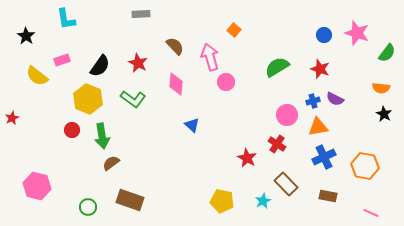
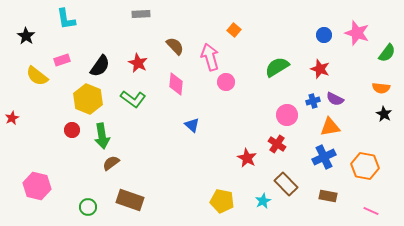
orange triangle at (318, 127): moved 12 px right
pink line at (371, 213): moved 2 px up
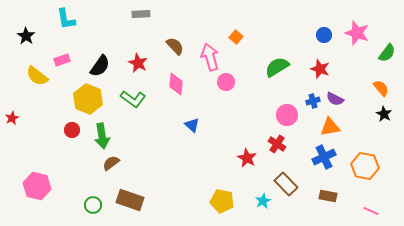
orange square at (234, 30): moved 2 px right, 7 px down
orange semicircle at (381, 88): rotated 138 degrees counterclockwise
green circle at (88, 207): moved 5 px right, 2 px up
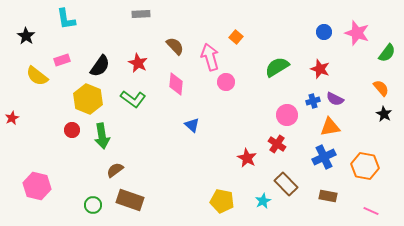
blue circle at (324, 35): moved 3 px up
brown semicircle at (111, 163): moved 4 px right, 7 px down
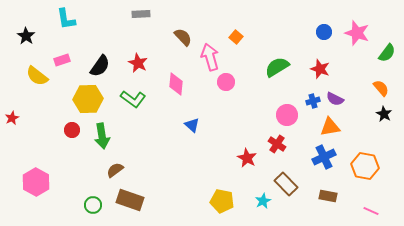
brown semicircle at (175, 46): moved 8 px right, 9 px up
yellow hexagon at (88, 99): rotated 24 degrees counterclockwise
pink hexagon at (37, 186): moved 1 px left, 4 px up; rotated 16 degrees clockwise
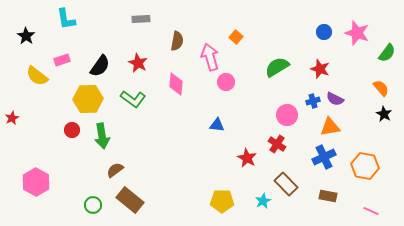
gray rectangle at (141, 14): moved 5 px down
brown semicircle at (183, 37): moved 6 px left, 4 px down; rotated 54 degrees clockwise
blue triangle at (192, 125): moved 25 px right; rotated 35 degrees counterclockwise
brown rectangle at (130, 200): rotated 20 degrees clockwise
yellow pentagon at (222, 201): rotated 10 degrees counterclockwise
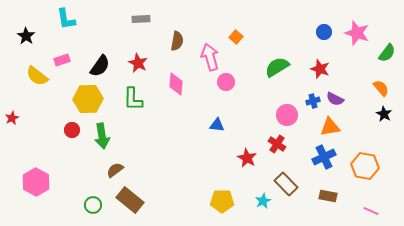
green L-shape at (133, 99): rotated 55 degrees clockwise
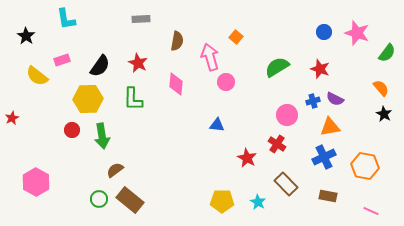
cyan star at (263, 201): moved 5 px left, 1 px down; rotated 14 degrees counterclockwise
green circle at (93, 205): moved 6 px right, 6 px up
